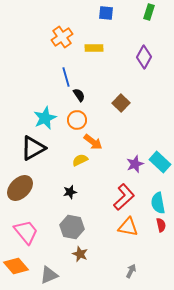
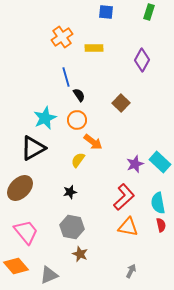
blue square: moved 1 px up
purple diamond: moved 2 px left, 3 px down
yellow semicircle: moved 2 px left; rotated 28 degrees counterclockwise
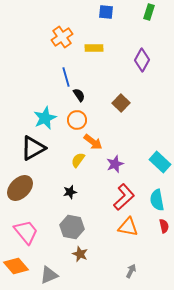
purple star: moved 20 px left
cyan semicircle: moved 1 px left, 3 px up
red semicircle: moved 3 px right, 1 px down
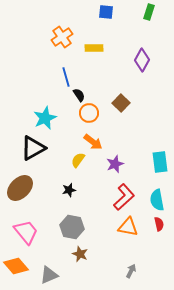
orange circle: moved 12 px right, 7 px up
cyan rectangle: rotated 40 degrees clockwise
black star: moved 1 px left, 2 px up
red semicircle: moved 5 px left, 2 px up
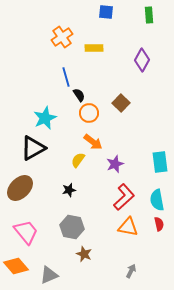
green rectangle: moved 3 px down; rotated 21 degrees counterclockwise
brown star: moved 4 px right
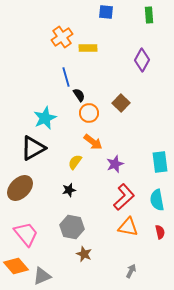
yellow rectangle: moved 6 px left
yellow semicircle: moved 3 px left, 2 px down
red semicircle: moved 1 px right, 8 px down
pink trapezoid: moved 2 px down
gray triangle: moved 7 px left, 1 px down
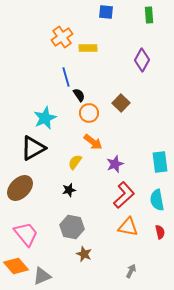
red L-shape: moved 2 px up
